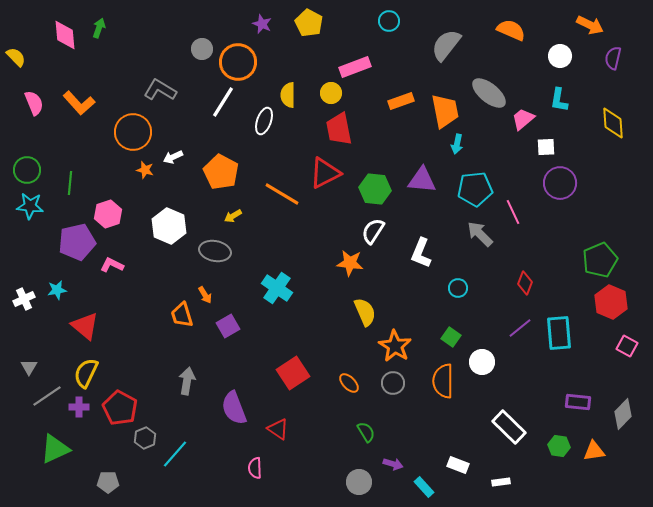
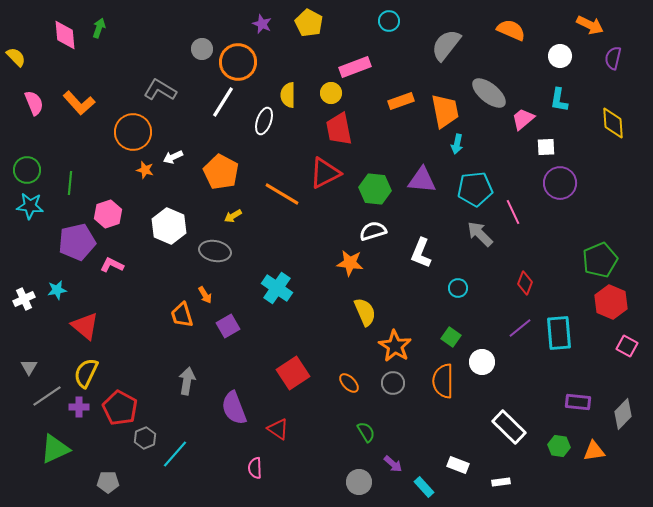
white semicircle at (373, 231): rotated 40 degrees clockwise
purple arrow at (393, 464): rotated 24 degrees clockwise
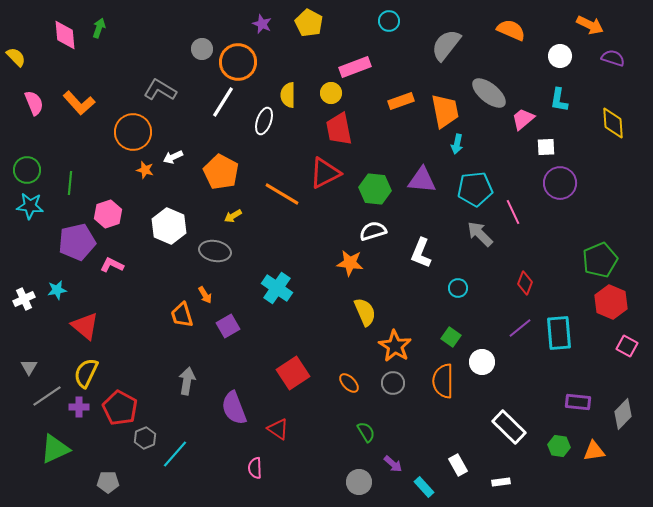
purple semicircle at (613, 58): rotated 95 degrees clockwise
white rectangle at (458, 465): rotated 40 degrees clockwise
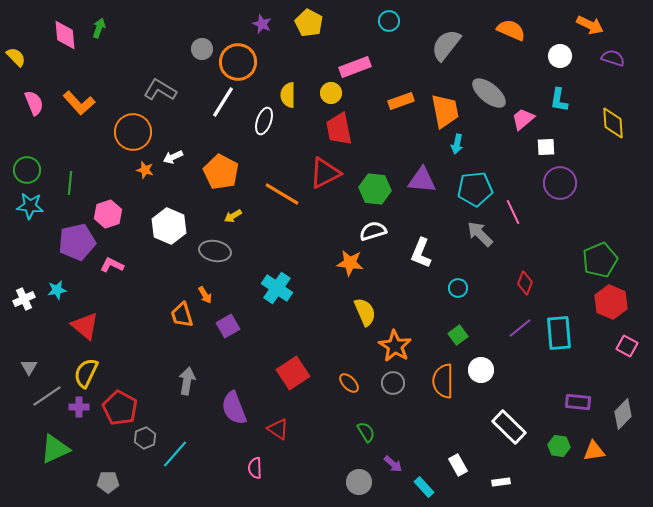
green square at (451, 337): moved 7 px right, 2 px up; rotated 18 degrees clockwise
white circle at (482, 362): moved 1 px left, 8 px down
